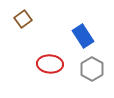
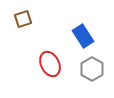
brown square: rotated 18 degrees clockwise
red ellipse: rotated 60 degrees clockwise
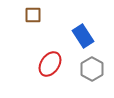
brown square: moved 10 px right, 4 px up; rotated 18 degrees clockwise
red ellipse: rotated 60 degrees clockwise
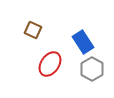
brown square: moved 15 px down; rotated 24 degrees clockwise
blue rectangle: moved 6 px down
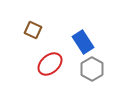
red ellipse: rotated 15 degrees clockwise
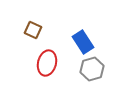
red ellipse: moved 3 px left, 1 px up; rotated 35 degrees counterclockwise
gray hexagon: rotated 15 degrees clockwise
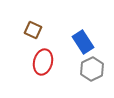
red ellipse: moved 4 px left, 1 px up
gray hexagon: rotated 10 degrees counterclockwise
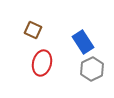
red ellipse: moved 1 px left, 1 px down
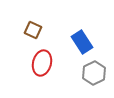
blue rectangle: moved 1 px left
gray hexagon: moved 2 px right, 4 px down
